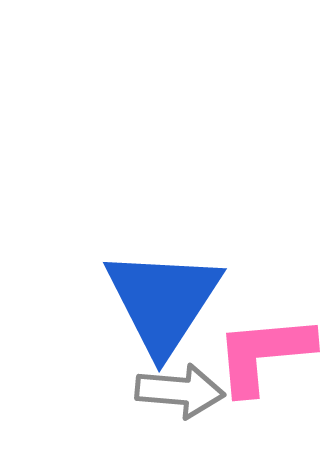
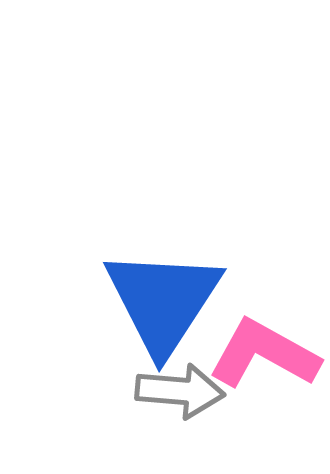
pink L-shape: rotated 34 degrees clockwise
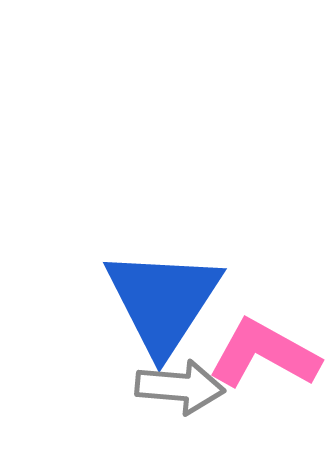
gray arrow: moved 4 px up
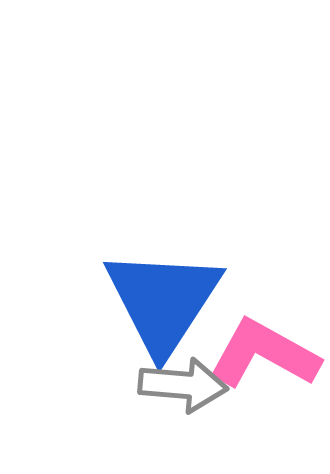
gray arrow: moved 3 px right, 2 px up
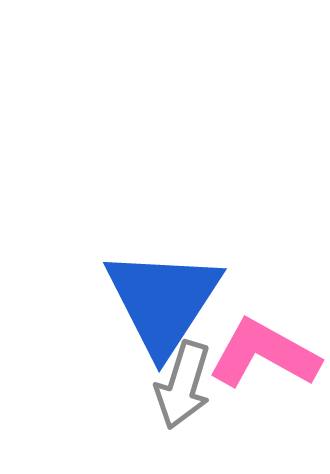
gray arrow: rotated 102 degrees clockwise
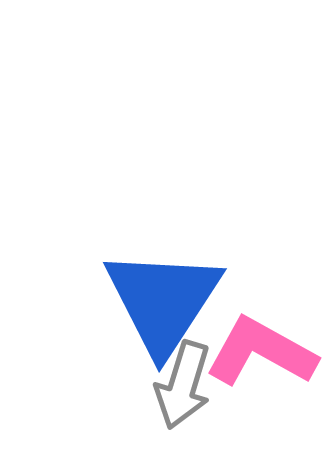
pink L-shape: moved 3 px left, 2 px up
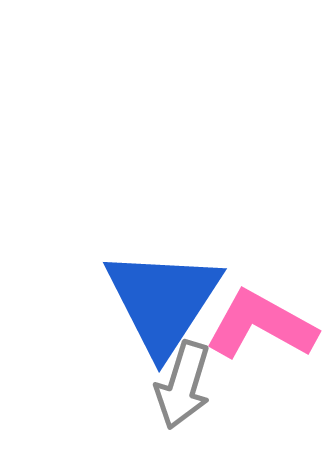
pink L-shape: moved 27 px up
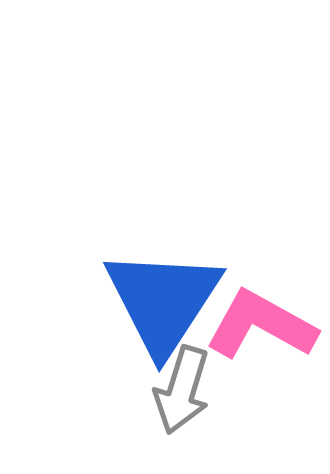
gray arrow: moved 1 px left, 5 px down
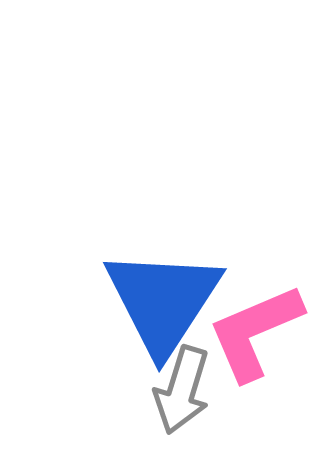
pink L-shape: moved 6 px left, 7 px down; rotated 52 degrees counterclockwise
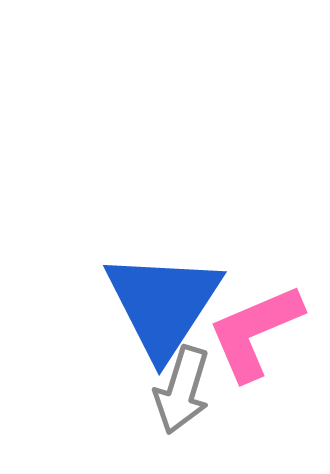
blue triangle: moved 3 px down
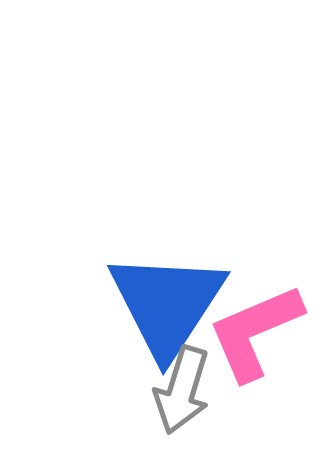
blue triangle: moved 4 px right
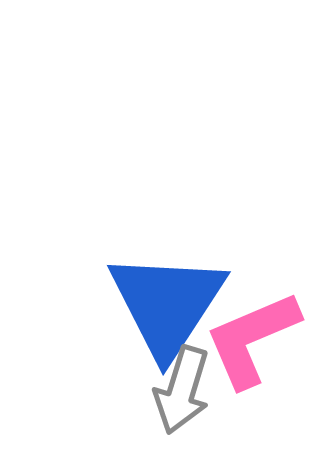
pink L-shape: moved 3 px left, 7 px down
